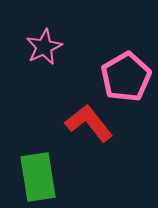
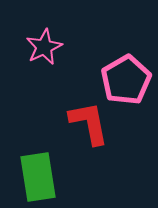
pink pentagon: moved 3 px down
red L-shape: rotated 27 degrees clockwise
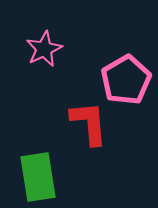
pink star: moved 2 px down
red L-shape: rotated 6 degrees clockwise
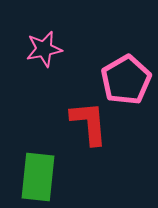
pink star: rotated 15 degrees clockwise
green rectangle: rotated 15 degrees clockwise
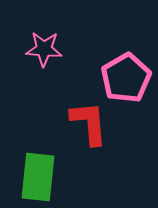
pink star: rotated 15 degrees clockwise
pink pentagon: moved 2 px up
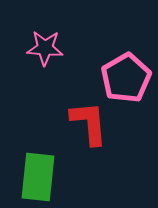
pink star: moved 1 px right, 1 px up
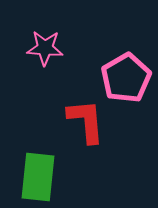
red L-shape: moved 3 px left, 2 px up
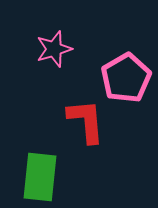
pink star: moved 9 px right, 1 px down; rotated 21 degrees counterclockwise
green rectangle: moved 2 px right
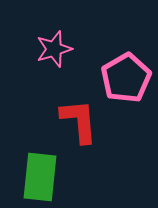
red L-shape: moved 7 px left
